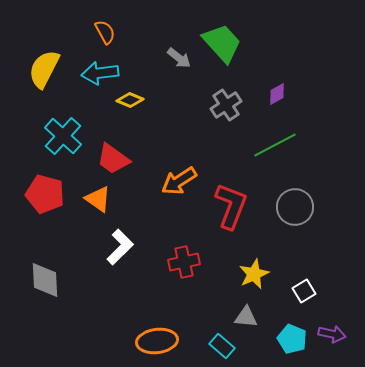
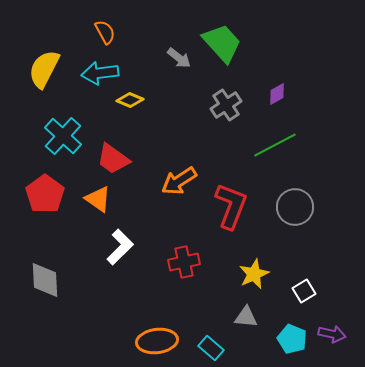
red pentagon: rotated 21 degrees clockwise
cyan rectangle: moved 11 px left, 2 px down
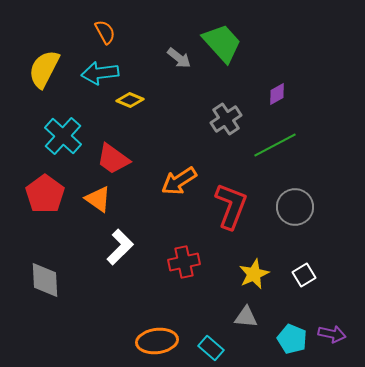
gray cross: moved 14 px down
white square: moved 16 px up
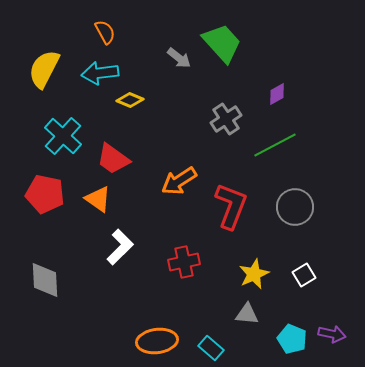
red pentagon: rotated 24 degrees counterclockwise
gray triangle: moved 1 px right, 3 px up
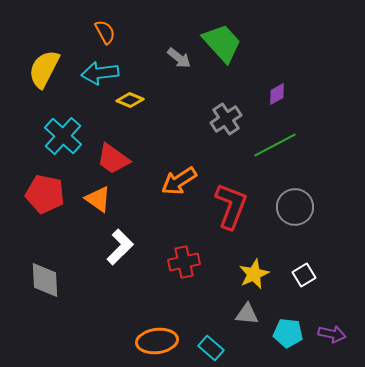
cyan pentagon: moved 4 px left, 6 px up; rotated 16 degrees counterclockwise
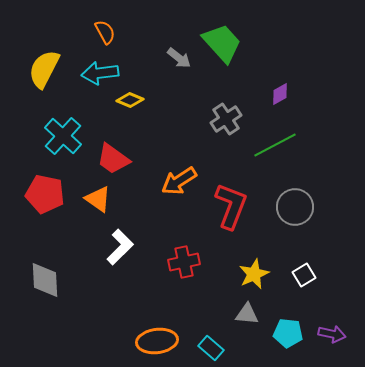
purple diamond: moved 3 px right
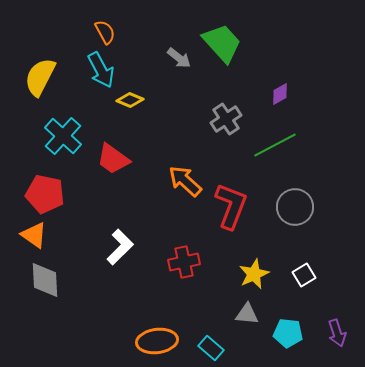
yellow semicircle: moved 4 px left, 8 px down
cyan arrow: moved 1 px right, 3 px up; rotated 111 degrees counterclockwise
orange arrow: moved 6 px right; rotated 75 degrees clockwise
orange triangle: moved 64 px left, 36 px down
purple arrow: moved 5 px right, 1 px up; rotated 60 degrees clockwise
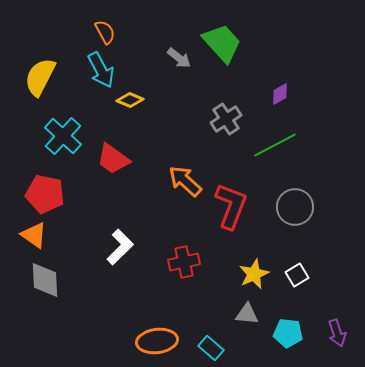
white square: moved 7 px left
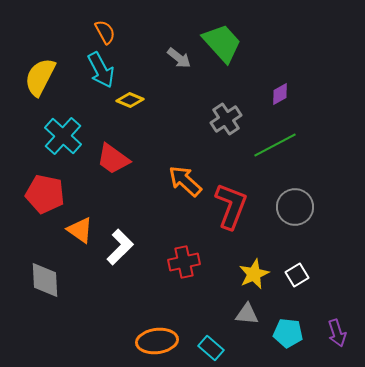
orange triangle: moved 46 px right, 5 px up
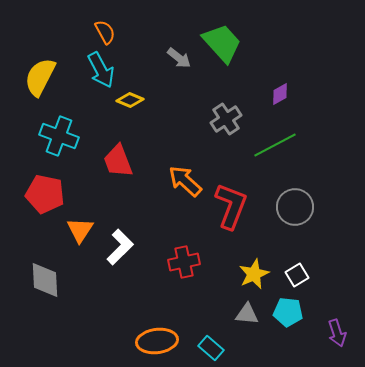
cyan cross: moved 4 px left; rotated 21 degrees counterclockwise
red trapezoid: moved 5 px right, 2 px down; rotated 33 degrees clockwise
orange triangle: rotated 28 degrees clockwise
cyan pentagon: moved 21 px up
